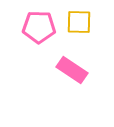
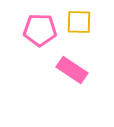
pink pentagon: moved 1 px right, 3 px down
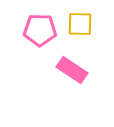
yellow square: moved 1 px right, 2 px down
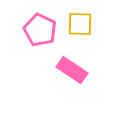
pink pentagon: rotated 24 degrees clockwise
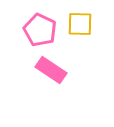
pink rectangle: moved 21 px left
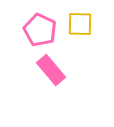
pink rectangle: rotated 16 degrees clockwise
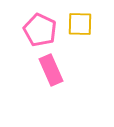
pink rectangle: rotated 16 degrees clockwise
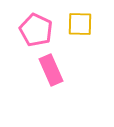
pink pentagon: moved 4 px left
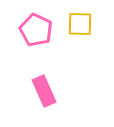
pink rectangle: moved 7 px left, 21 px down
